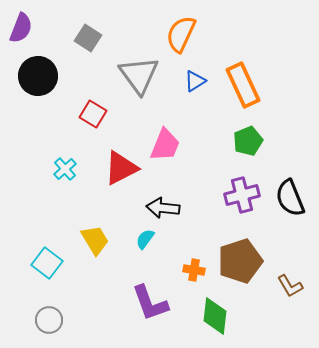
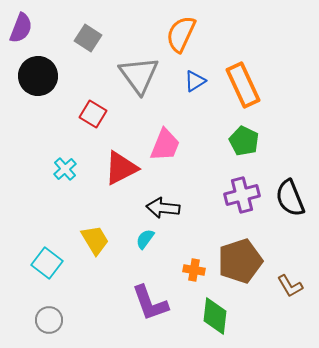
green pentagon: moved 4 px left; rotated 24 degrees counterclockwise
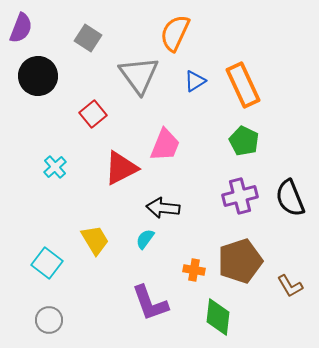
orange semicircle: moved 6 px left, 1 px up
red square: rotated 20 degrees clockwise
cyan cross: moved 10 px left, 2 px up
purple cross: moved 2 px left, 1 px down
green diamond: moved 3 px right, 1 px down
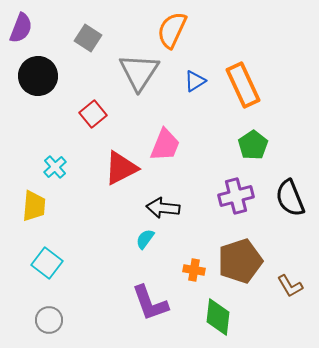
orange semicircle: moved 3 px left, 3 px up
gray triangle: moved 3 px up; rotated 9 degrees clockwise
green pentagon: moved 9 px right, 4 px down; rotated 12 degrees clockwise
purple cross: moved 4 px left
yellow trapezoid: moved 61 px left, 34 px up; rotated 36 degrees clockwise
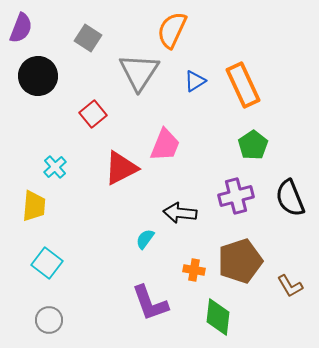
black arrow: moved 17 px right, 5 px down
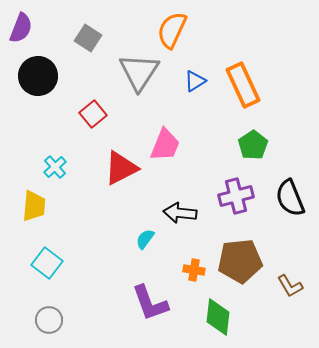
brown pentagon: rotated 12 degrees clockwise
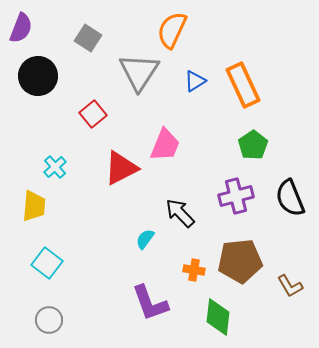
black arrow: rotated 40 degrees clockwise
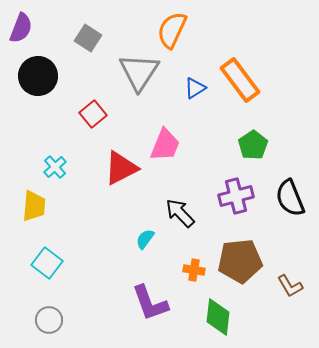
blue triangle: moved 7 px down
orange rectangle: moved 3 px left, 5 px up; rotated 12 degrees counterclockwise
